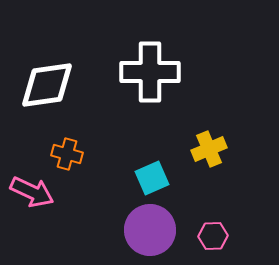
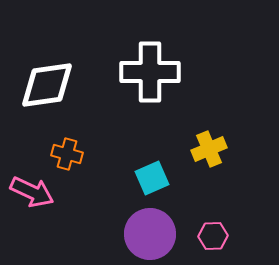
purple circle: moved 4 px down
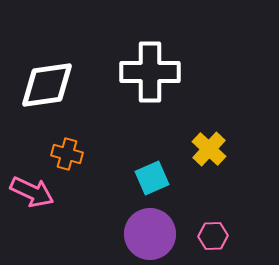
yellow cross: rotated 24 degrees counterclockwise
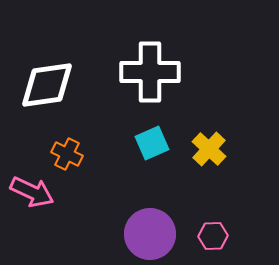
orange cross: rotated 12 degrees clockwise
cyan square: moved 35 px up
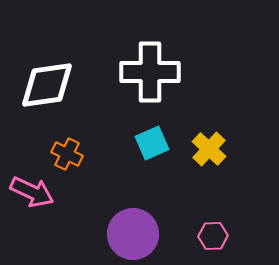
purple circle: moved 17 px left
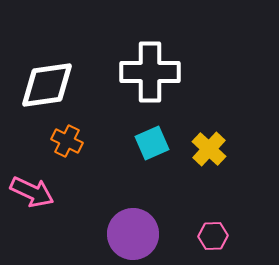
orange cross: moved 13 px up
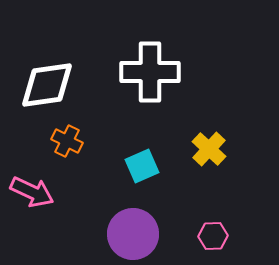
cyan square: moved 10 px left, 23 px down
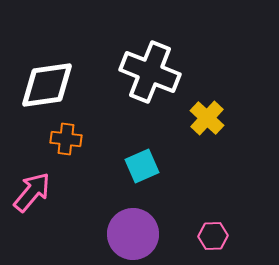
white cross: rotated 22 degrees clockwise
orange cross: moved 1 px left, 2 px up; rotated 20 degrees counterclockwise
yellow cross: moved 2 px left, 31 px up
pink arrow: rotated 75 degrees counterclockwise
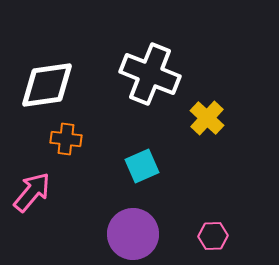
white cross: moved 2 px down
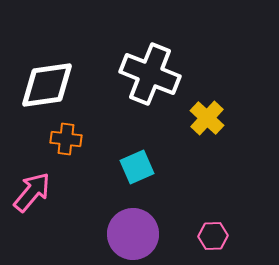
cyan square: moved 5 px left, 1 px down
